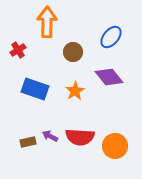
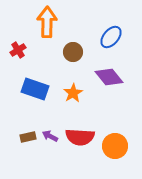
orange star: moved 2 px left, 2 px down
brown rectangle: moved 5 px up
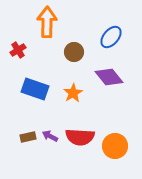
brown circle: moved 1 px right
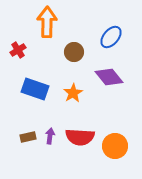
purple arrow: rotated 70 degrees clockwise
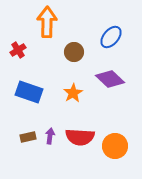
purple diamond: moved 1 px right, 2 px down; rotated 8 degrees counterclockwise
blue rectangle: moved 6 px left, 3 px down
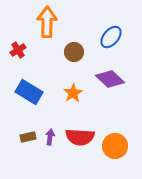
blue rectangle: rotated 12 degrees clockwise
purple arrow: moved 1 px down
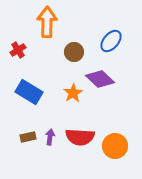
blue ellipse: moved 4 px down
purple diamond: moved 10 px left
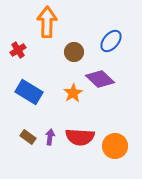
brown rectangle: rotated 49 degrees clockwise
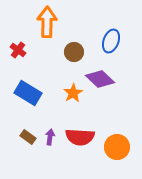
blue ellipse: rotated 20 degrees counterclockwise
red cross: rotated 21 degrees counterclockwise
blue rectangle: moved 1 px left, 1 px down
orange circle: moved 2 px right, 1 px down
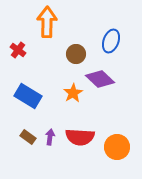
brown circle: moved 2 px right, 2 px down
blue rectangle: moved 3 px down
